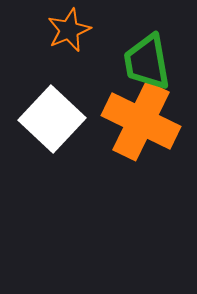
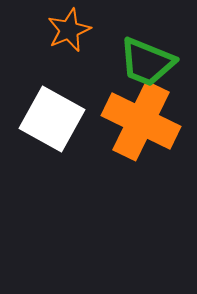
green trapezoid: rotated 58 degrees counterclockwise
white square: rotated 14 degrees counterclockwise
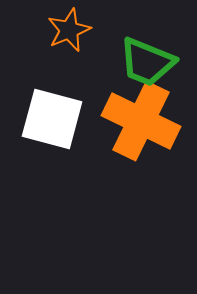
white square: rotated 14 degrees counterclockwise
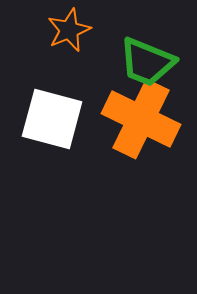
orange cross: moved 2 px up
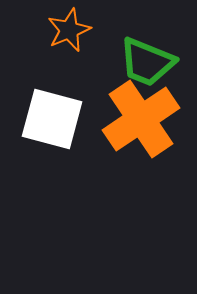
orange cross: rotated 30 degrees clockwise
